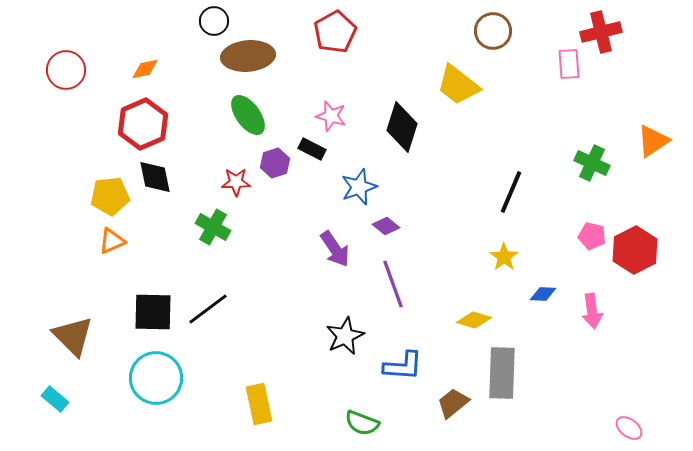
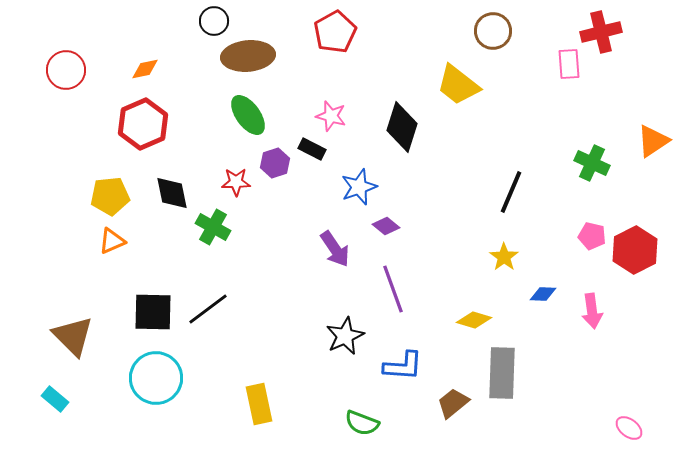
black diamond at (155, 177): moved 17 px right, 16 px down
purple line at (393, 284): moved 5 px down
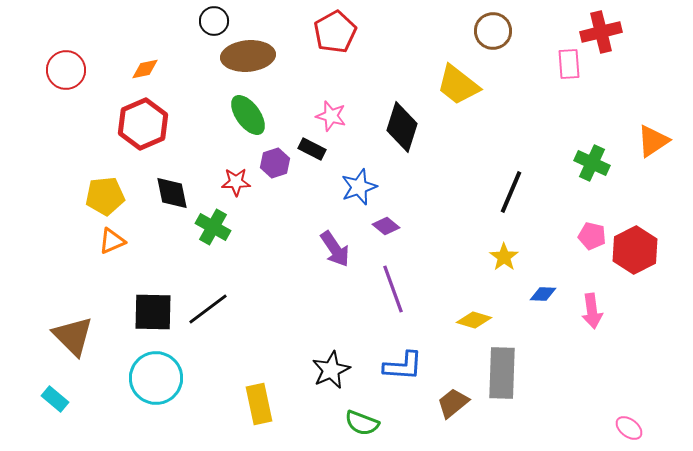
yellow pentagon at (110, 196): moved 5 px left
black star at (345, 336): moved 14 px left, 34 px down
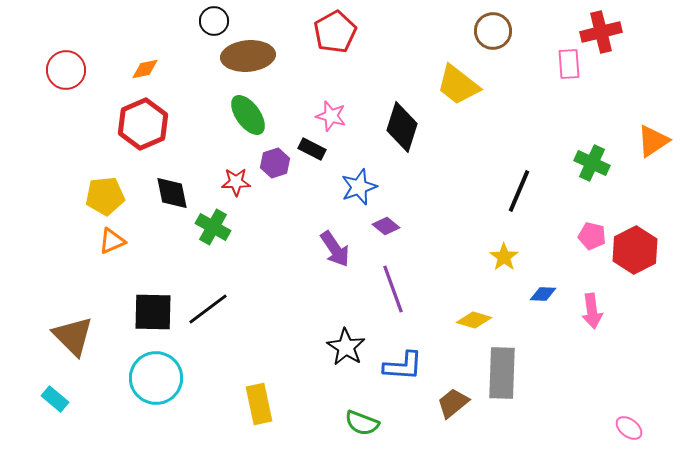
black line at (511, 192): moved 8 px right, 1 px up
black star at (331, 370): moved 15 px right, 23 px up; rotated 15 degrees counterclockwise
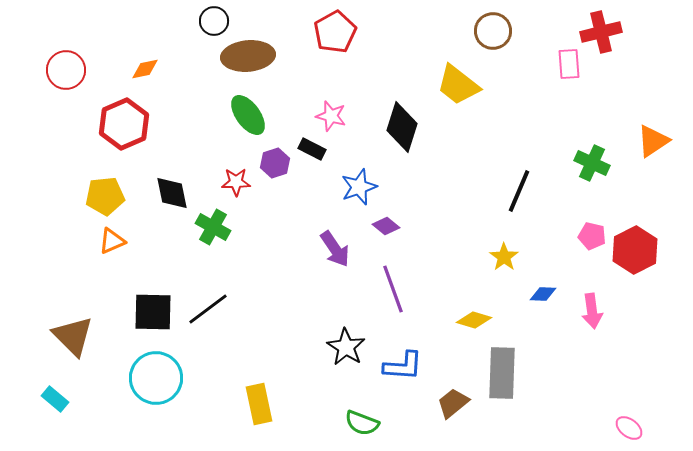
red hexagon at (143, 124): moved 19 px left
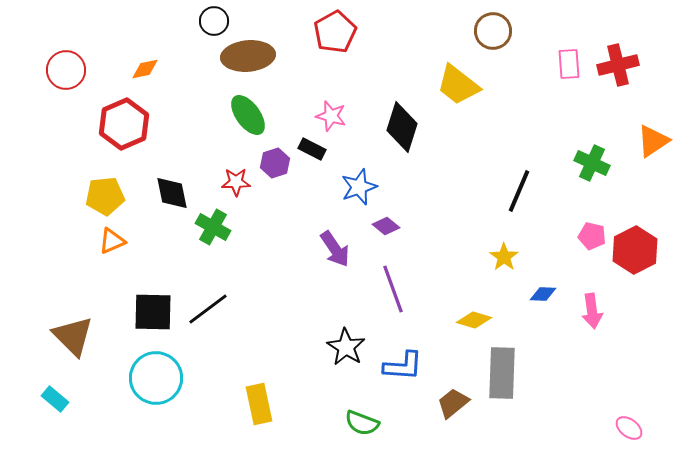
red cross at (601, 32): moved 17 px right, 33 px down
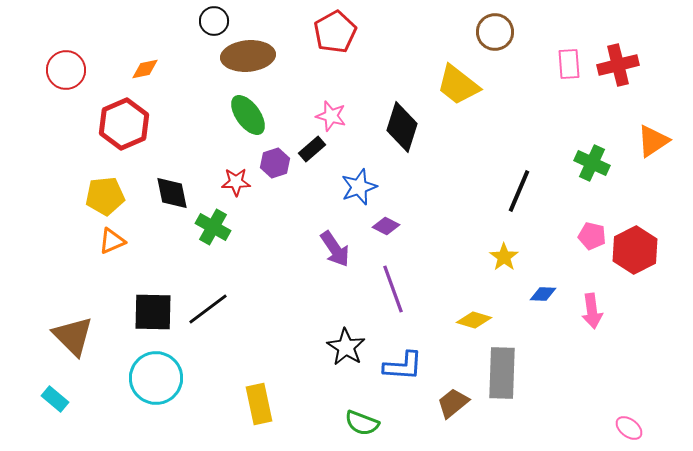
brown circle at (493, 31): moved 2 px right, 1 px down
black rectangle at (312, 149): rotated 68 degrees counterclockwise
purple diamond at (386, 226): rotated 12 degrees counterclockwise
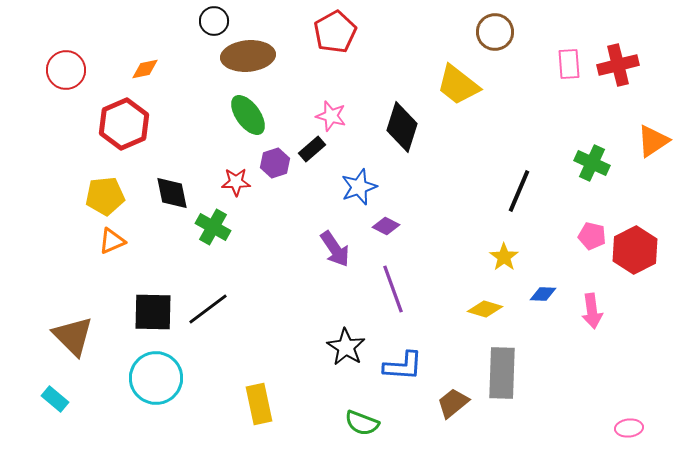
yellow diamond at (474, 320): moved 11 px right, 11 px up
pink ellipse at (629, 428): rotated 44 degrees counterclockwise
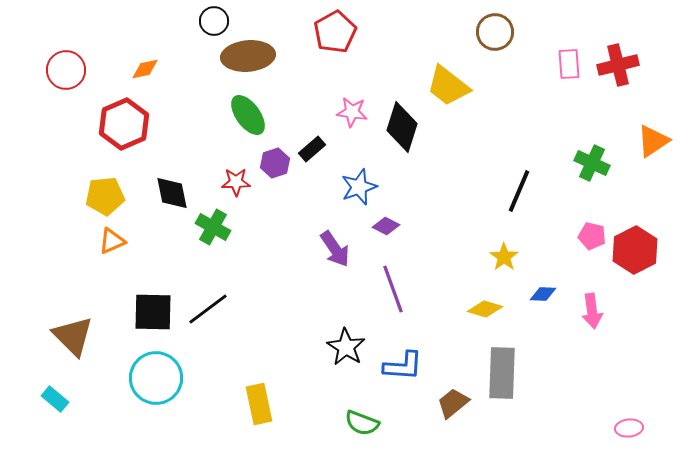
yellow trapezoid at (458, 85): moved 10 px left, 1 px down
pink star at (331, 116): moved 21 px right, 4 px up; rotated 8 degrees counterclockwise
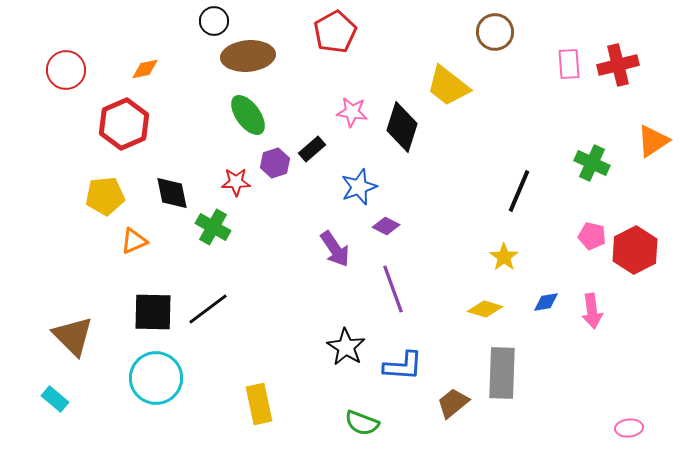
orange triangle at (112, 241): moved 22 px right
blue diamond at (543, 294): moved 3 px right, 8 px down; rotated 12 degrees counterclockwise
